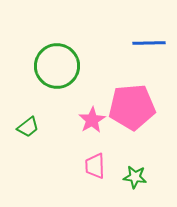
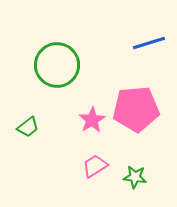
blue line: rotated 16 degrees counterclockwise
green circle: moved 1 px up
pink pentagon: moved 4 px right, 2 px down
pink trapezoid: rotated 60 degrees clockwise
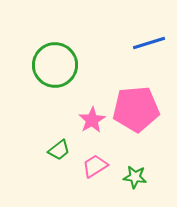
green circle: moved 2 px left
green trapezoid: moved 31 px right, 23 px down
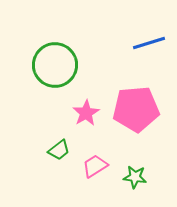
pink star: moved 6 px left, 7 px up
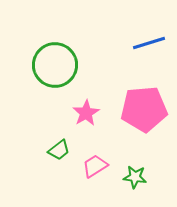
pink pentagon: moved 8 px right
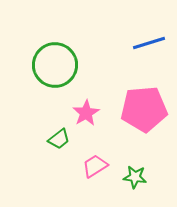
green trapezoid: moved 11 px up
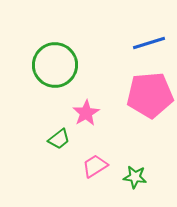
pink pentagon: moved 6 px right, 14 px up
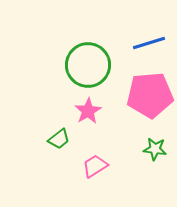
green circle: moved 33 px right
pink star: moved 2 px right, 2 px up
green star: moved 20 px right, 28 px up
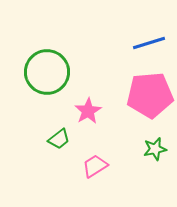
green circle: moved 41 px left, 7 px down
green star: rotated 20 degrees counterclockwise
